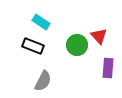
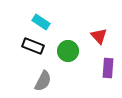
green circle: moved 9 px left, 6 px down
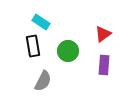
red triangle: moved 4 px right, 2 px up; rotated 36 degrees clockwise
black rectangle: rotated 60 degrees clockwise
purple rectangle: moved 4 px left, 3 px up
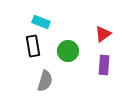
cyan rectangle: rotated 12 degrees counterclockwise
gray semicircle: moved 2 px right; rotated 10 degrees counterclockwise
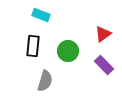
cyan rectangle: moved 7 px up
black rectangle: rotated 15 degrees clockwise
purple rectangle: rotated 48 degrees counterclockwise
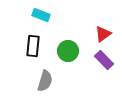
purple rectangle: moved 5 px up
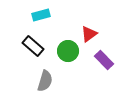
cyan rectangle: rotated 36 degrees counterclockwise
red triangle: moved 14 px left
black rectangle: rotated 55 degrees counterclockwise
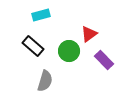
green circle: moved 1 px right
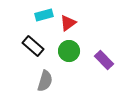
cyan rectangle: moved 3 px right
red triangle: moved 21 px left, 11 px up
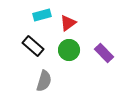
cyan rectangle: moved 2 px left
green circle: moved 1 px up
purple rectangle: moved 7 px up
gray semicircle: moved 1 px left
